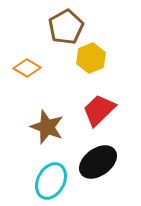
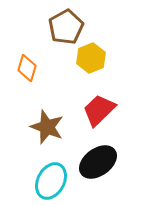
orange diamond: rotated 76 degrees clockwise
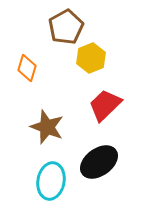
red trapezoid: moved 6 px right, 5 px up
black ellipse: moved 1 px right
cyan ellipse: rotated 18 degrees counterclockwise
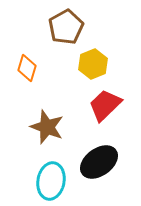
yellow hexagon: moved 2 px right, 6 px down
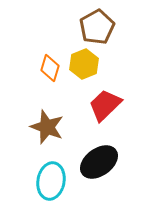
brown pentagon: moved 31 px right
yellow hexagon: moved 9 px left
orange diamond: moved 23 px right
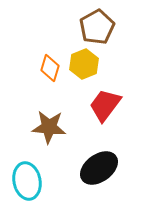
red trapezoid: rotated 9 degrees counterclockwise
brown star: moved 2 px right; rotated 16 degrees counterclockwise
black ellipse: moved 6 px down
cyan ellipse: moved 24 px left; rotated 21 degrees counterclockwise
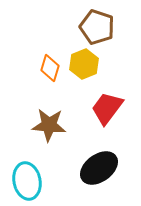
brown pentagon: rotated 24 degrees counterclockwise
red trapezoid: moved 2 px right, 3 px down
brown star: moved 2 px up
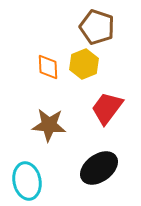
orange diamond: moved 2 px left, 1 px up; rotated 20 degrees counterclockwise
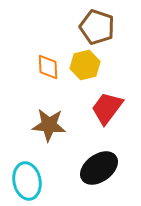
yellow hexagon: moved 1 px right, 1 px down; rotated 8 degrees clockwise
